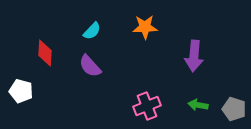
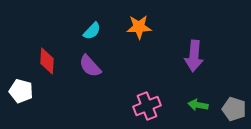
orange star: moved 6 px left
red diamond: moved 2 px right, 8 px down
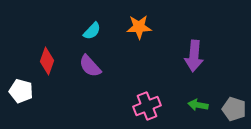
red diamond: rotated 16 degrees clockwise
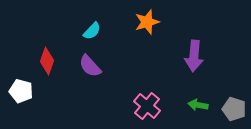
orange star: moved 8 px right, 5 px up; rotated 15 degrees counterclockwise
pink cross: rotated 28 degrees counterclockwise
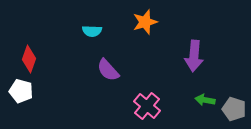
orange star: moved 2 px left
cyan semicircle: rotated 48 degrees clockwise
red diamond: moved 18 px left, 2 px up
purple semicircle: moved 18 px right, 4 px down
green arrow: moved 7 px right, 5 px up
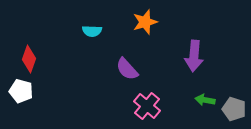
purple semicircle: moved 19 px right, 1 px up
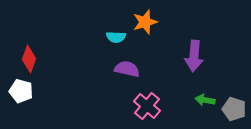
cyan semicircle: moved 24 px right, 6 px down
purple semicircle: rotated 145 degrees clockwise
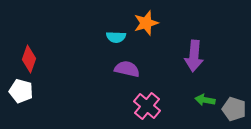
orange star: moved 1 px right, 1 px down
